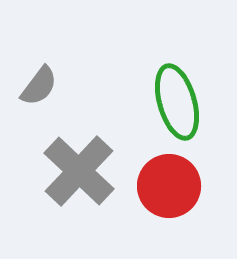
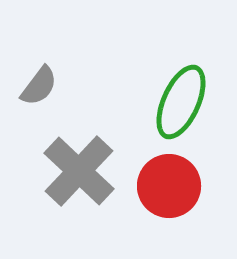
green ellipse: moved 4 px right; rotated 40 degrees clockwise
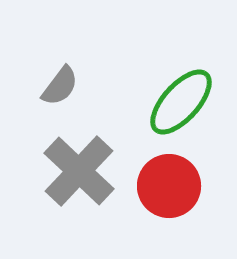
gray semicircle: moved 21 px right
green ellipse: rotated 18 degrees clockwise
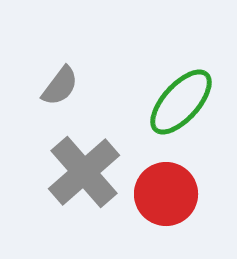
gray cross: moved 5 px right, 1 px down; rotated 6 degrees clockwise
red circle: moved 3 px left, 8 px down
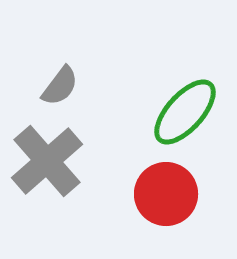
green ellipse: moved 4 px right, 10 px down
gray cross: moved 37 px left, 11 px up
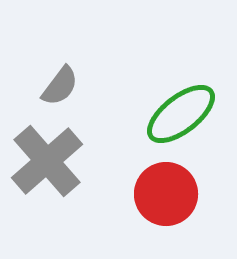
green ellipse: moved 4 px left, 2 px down; rotated 10 degrees clockwise
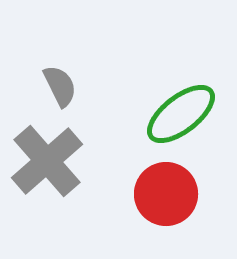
gray semicircle: rotated 63 degrees counterclockwise
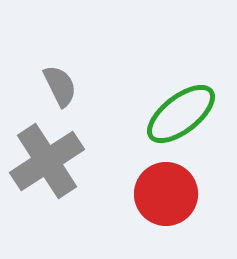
gray cross: rotated 8 degrees clockwise
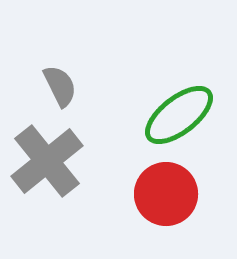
green ellipse: moved 2 px left, 1 px down
gray cross: rotated 6 degrees counterclockwise
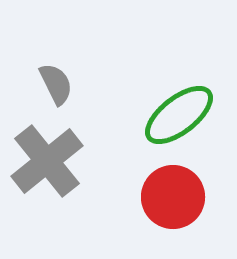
gray semicircle: moved 4 px left, 2 px up
red circle: moved 7 px right, 3 px down
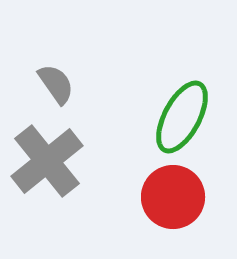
gray semicircle: rotated 9 degrees counterclockwise
green ellipse: moved 3 px right, 2 px down; rotated 24 degrees counterclockwise
